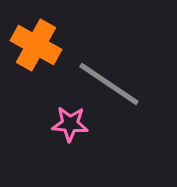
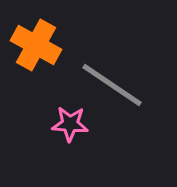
gray line: moved 3 px right, 1 px down
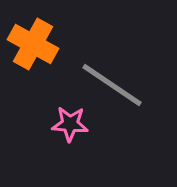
orange cross: moved 3 px left, 1 px up
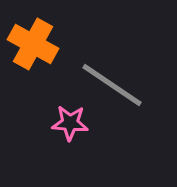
pink star: moved 1 px up
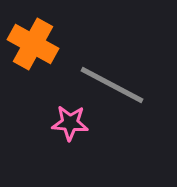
gray line: rotated 6 degrees counterclockwise
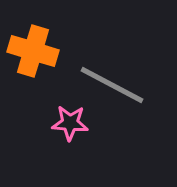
orange cross: moved 7 px down; rotated 12 degrees counterclockwise
